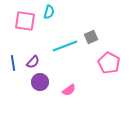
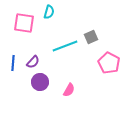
pink square: moved 1 px left, 2 px down
blue line: rotated 14 degrees clockwise
pink semicircle: rotated 24 degrees counterclockwise
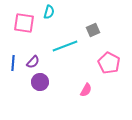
gray square: moved 2 px right, 7 px up
pink semicircle: moved 17 px right
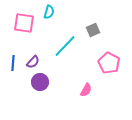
cyan line: rotated 25 degrees counterclockwise
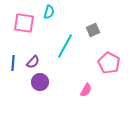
cyan line: rotated 15 degrees counterclockwise
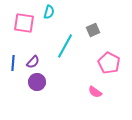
purple circle: moved 3 px left
pink semicircle: moved 9 px right, 2 px down; rotated 96 degrees clockwise
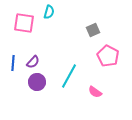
cyan line: moved 4 px right, 30 px down
pink pentagon: moved 1 px left, 7 px up
